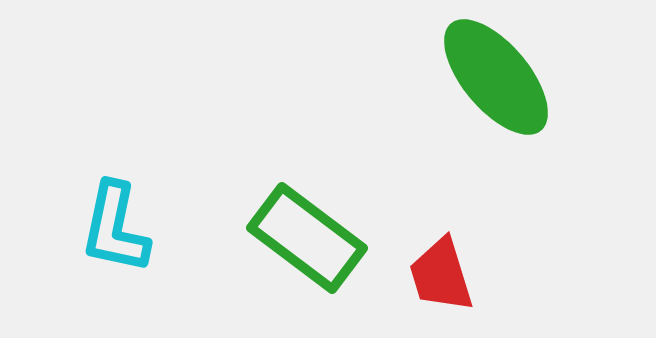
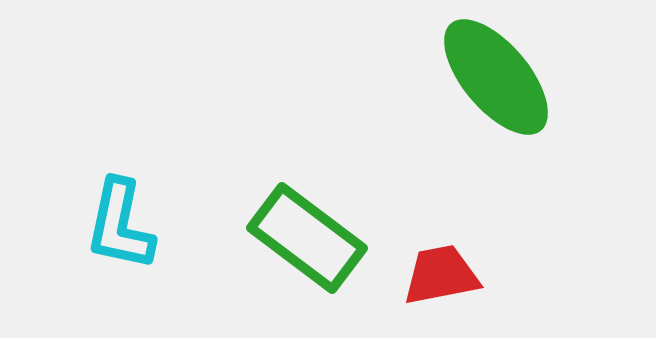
cyan L-shape: moved 5 px right, 3 px up
red trapezoid: rotated 96 degrees clockwise
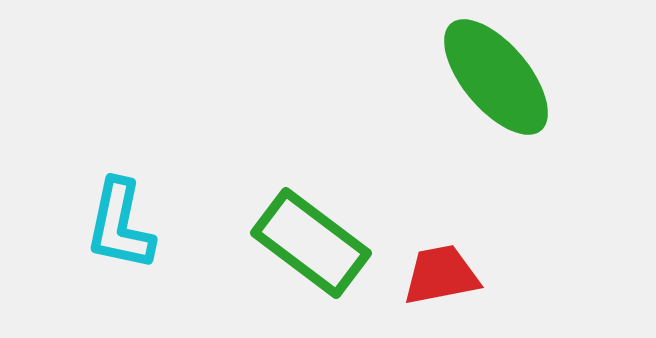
green rectangle: moved 4 px right, 5 px down
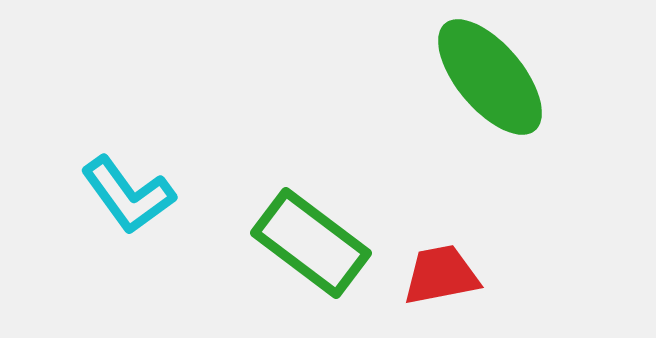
green ellipse: moved 6 px left
cyan L-shape: moved 8 px right, 30 px up; rotated 48 degrees counterclockwise
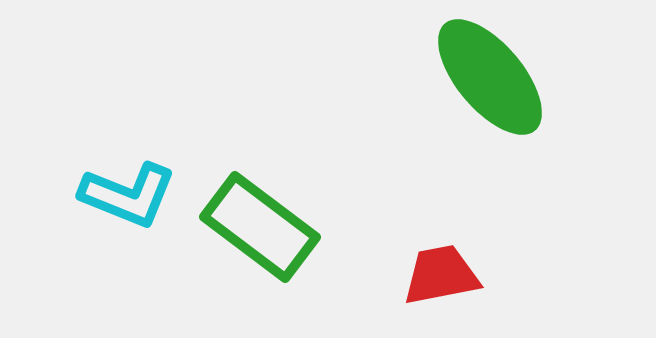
cyan L-shape: rotated 32 degrees counterclockwise
green rectangle: moved 51 px left, 16 px up
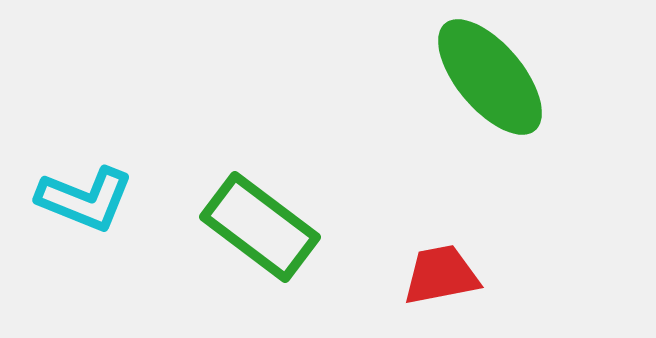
cyan L-shape: moved 43 px left, 4 px down
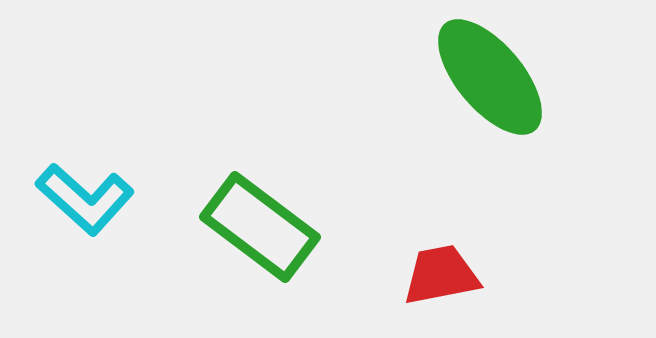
cyan L-shape: rotated 20 degrees clockwise
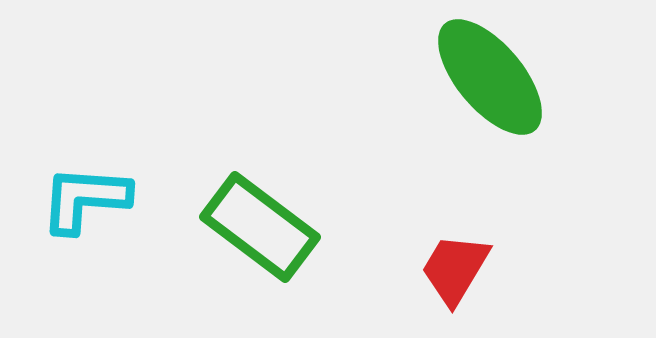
cyan L-shape: rotated 142 degrees clockwise
red trapezoid: moved 14 px right, 6 px up; rotated 48 degrees counterclockwise
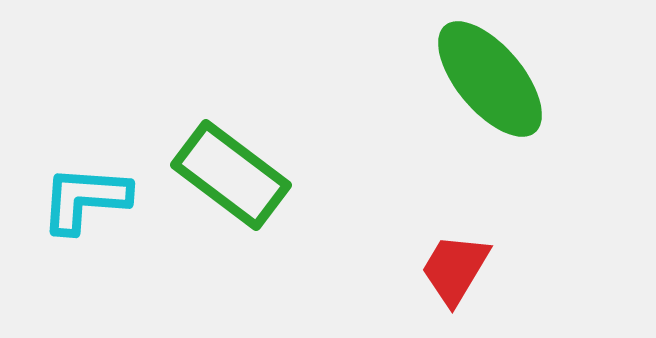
green ellipse: moved 2 px down
green rectangle: moved 29 px left, 52 px up
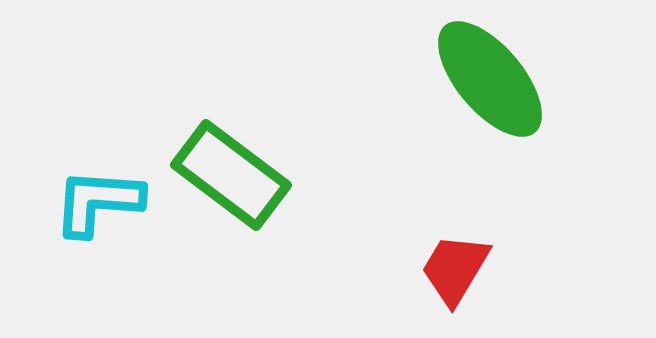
cyan L-shape: moved 13 px right, 3 px down
